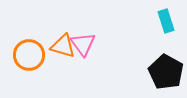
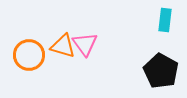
cyan rectangle: moved 1 px left, 1 px up; rotated 25 degrees clockwise
pink triangle: moved 2 px right
black pentagon: moved 5 px left, 1 px up
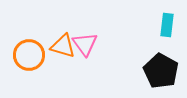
cyan rectangle: moved 2 px right, 5 px down
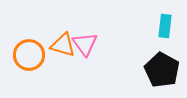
cyan rectangle: moved 2 px left, 1 px down
orange triangle: moved 1 px up
black pentagon: moved 1 px right, 1 px up
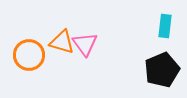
orange triangle: moved 1 px left, 3 px up
black pentagon: rotated 20 degrees clockwise
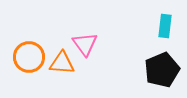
orange triangle: moved 21 px down; rotated 12 degrees counterclockwise
orange circle: moved 2 px down
